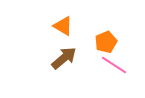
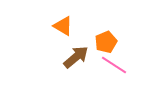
brown arrow: moved 12 px right, 1 px up
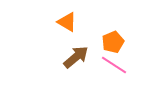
orange triangle: moved 4 px right, 4 px up
orange pentagon: moved 7 px right
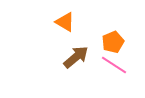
orange triangle: moved 2 px left
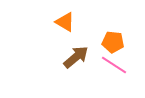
orange pentagon: rotated 30 degrees clockwise
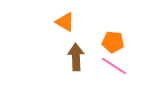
brown arrow: rotated 52 degrees counterclockwise
pink line: moved 1 px down
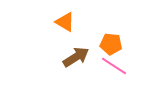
orange pentagon: moved 2 px left, 2 px down
brown arrow: rotated 60 degrees clockwise
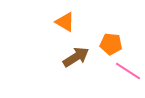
pink line: moved 14 px right, 5 px down
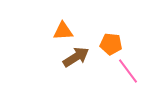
orange triangle: moved 2 px left, 9 px down; rotated 35 degrees counterclockwise
pink line: rotated 20 degrees clockwise
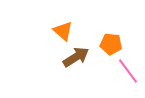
orange triangle: rotated 45 degrees clockwise
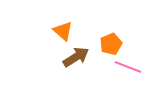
orange pentagon: rotated 30 degrees counterclockwise
pink line: moved 4 px up; rotated 32 degrees counterclockwise
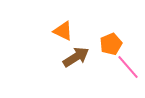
orange triangle: rotated 15 degrees counterclockwise
pink line: rotated 28 degrees clockwise
